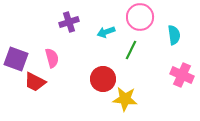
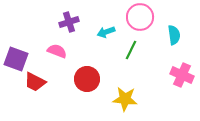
pink semicircle: moved 5 px right, 7 px up; rotated 54 degrees counterclockwise
red circle: moved 16 px left
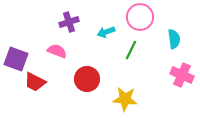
cyan semicircle: moved 4 px down
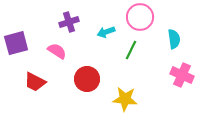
pink semicircle: rotated 12 degrees clockwise
purple square: moved 16 px up; rotated 35 degrees counterclockwise
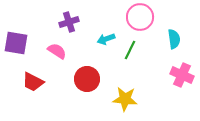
cyan arrow: moved 7 px down
purple square: rotated 25 degrees clockwise
green line: moved 1 px left
red trapezoid: moved 2 px left
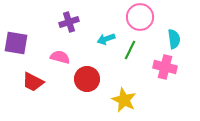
pink semicircle: moved 3 px right, 6 px down; rotated 18 degrees counterclockwise
pink cross: moved 17 px left, 8 px up; rotated 10 degrees counterclockwise
yellow star: moved 1 px left, 1 px down; rotated 20 degrees clockwise
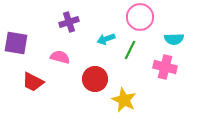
cyan semicircle: rotated 96 degrees clockwise
red circle: moved 8 px right
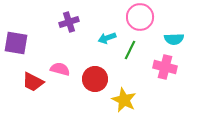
cyan arrow: moved 1 px right, 1 px up
pink semicircle: moved 12 px down
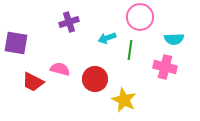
green line: rotated 18 degrees counterclockwise
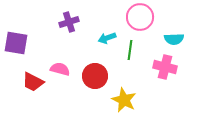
red circle: moved 3 px up
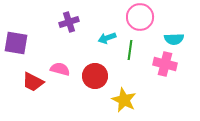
pink cross: moved 3 px up
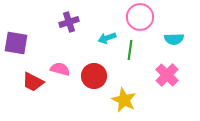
pink cross: moved 2 px right, 11 px down; rotated 30 degrees clockwise
red circle: moved 1 px left
